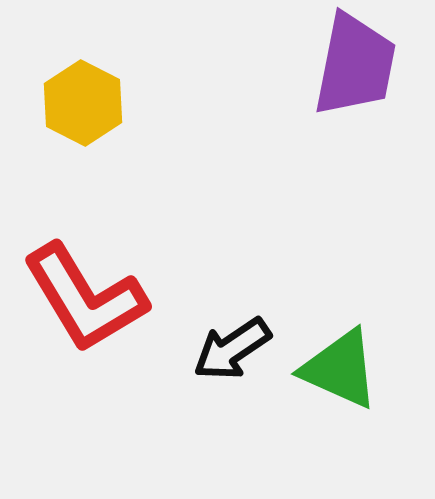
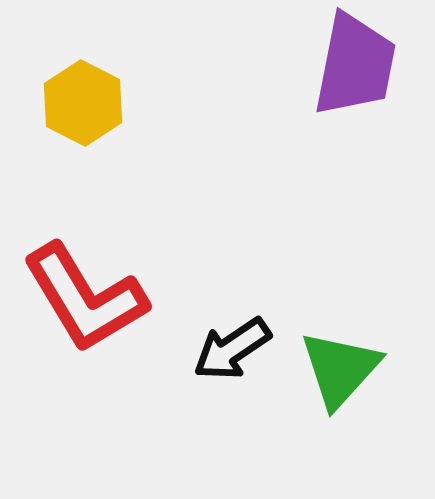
green triangle: rotated 48 degrees clockwise
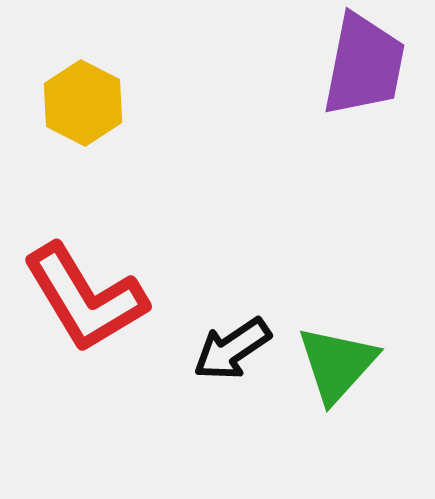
purple trapezoid: moved 9 px right
green triangle: moved 3 px left, 5 px up
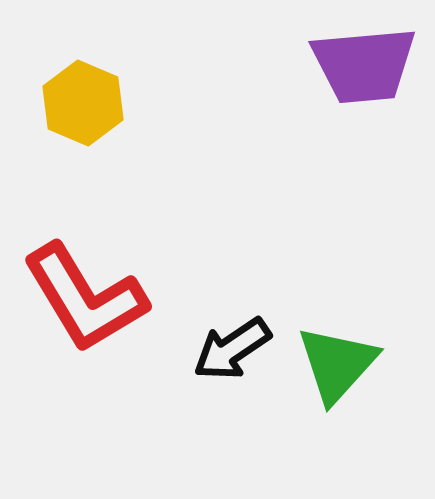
purple trapezoid: rotated 74 degrees clockwise
yellow hexagon: rotated 4 degrees counterclockwise
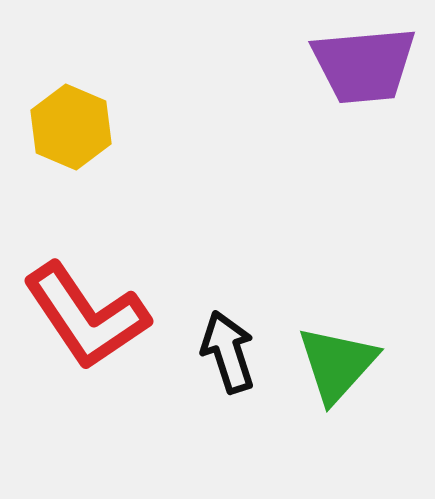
yellow hexagon: moved 12 px left, 24 px down
red L-shape: moved 1 px right, 18 px down; rotated 3 degrees counterclockwise
black arrow: moved 4 px left, 3 px down; rotated 106 degrees clockwise
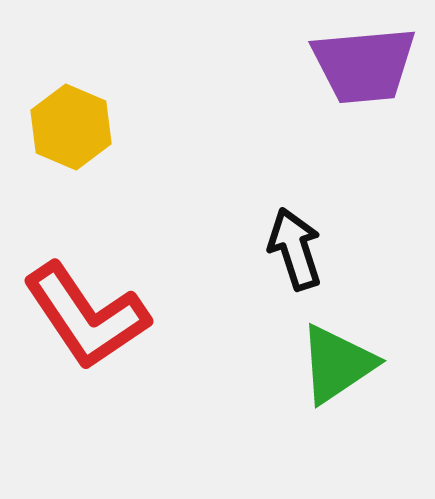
black arrow: moved 67 px right, 103 px up
green triangle: rotated 14 degrees clockwise
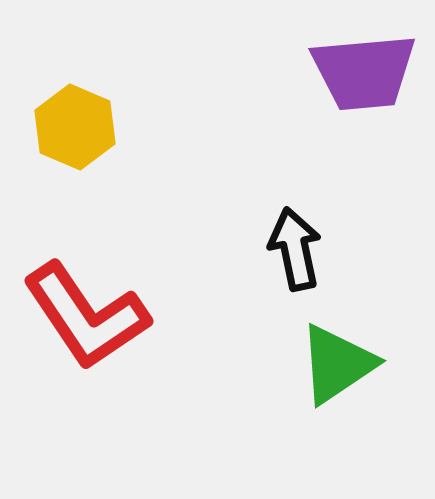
purple trapezoid: moved 7 px down
yellow hexagon: moved 4 px right
black arrow: rotated 6 degrees clockwise
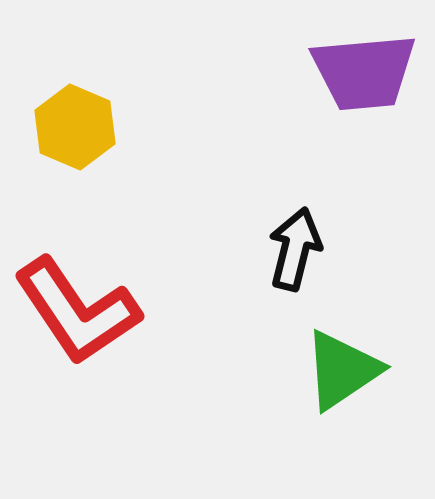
black arrow: rotated 26 degrees clockwise
red L-shape: moved 9 px left, 5 px up
green triangle: moved 5 px right, 6 px down
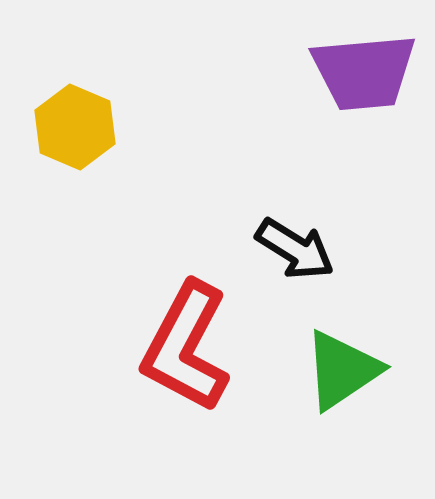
black arrow: rotated 108 degrees clockwise
red L-shape: moved 109 px right, 36 px down; rotated 62 degrees clockwise
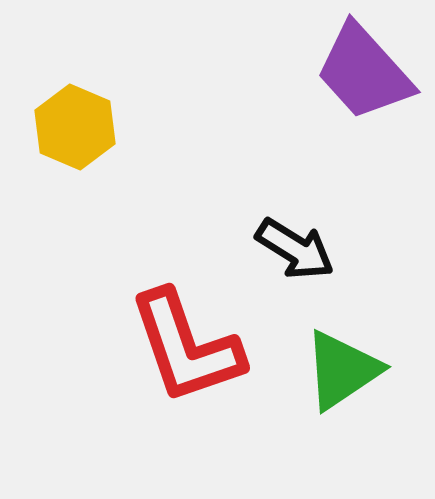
purple trapezoid: rotated 53 degrees clockwise
red L-shape: rotated 47 degrees counterclockwise
